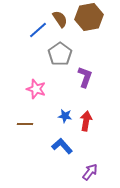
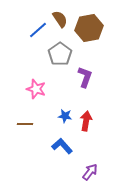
brown hexagon: moved 11 px down
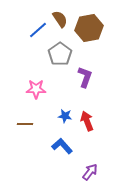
pink star: rotated 18 degrees counterclockwise
red arrow: moved 1 px right; rotated 30 degrees counterclockwise
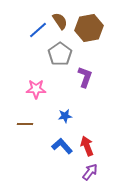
brown semicircle: moved 2 px down
blue star: rotated 16 degrees counterclockwise
red arrow: moved 25 px down
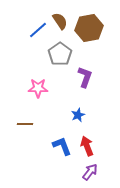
pink star: moved 2 px right, 1 px up
blue star: moved 13 px right, 1 px up; rotated 16 degrees counterclockwise
blue L-shape: rotated 20 degrees clockwise
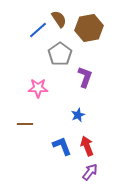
brown semicircle: moved 1 px left, 2 px up
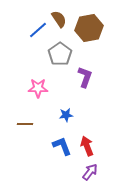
blue star: moved 12 px left; rotated 16 degrees clockwise
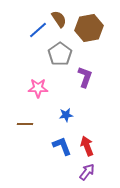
purple arrow: moved 3 px left
